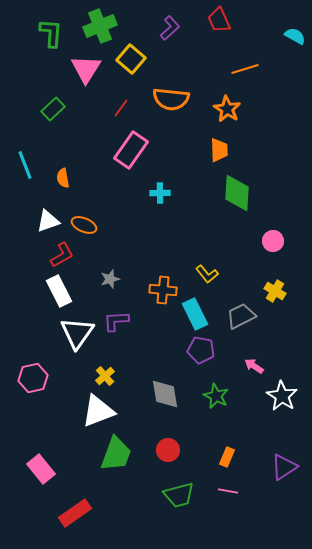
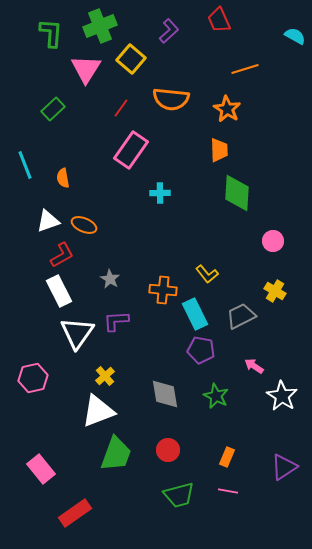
purple L-shape at (170, 28): moved 1 px left, 3 px down
gray star at (110, 279): rotated 24 degrees counterclockwise
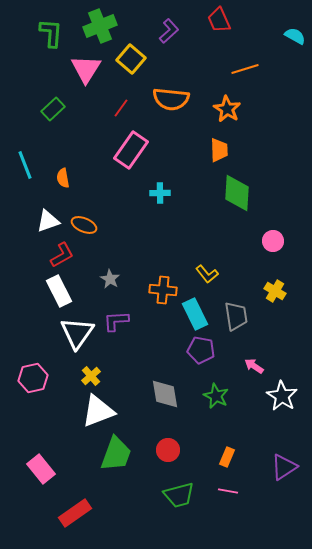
gray trapezoid at (241, 316): moved 5 px left; rotated 108 degrees clockwise
yellow cross at (105, 376): moved 14 px left
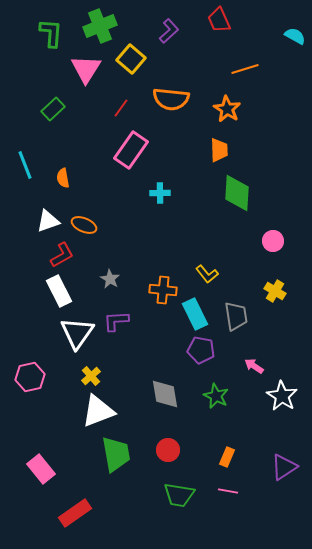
pink hexagon at (33, 378): moved 3 px left, 1 px up
green trapezoid at (116, 454): rotated 30 degrees counterclockwise
green trapezoid at (179, 495): rotated 24 degrees clockwise
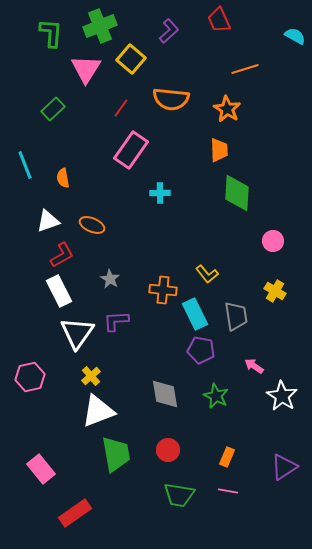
orange ellipse at (84, 225): moved 8 px right
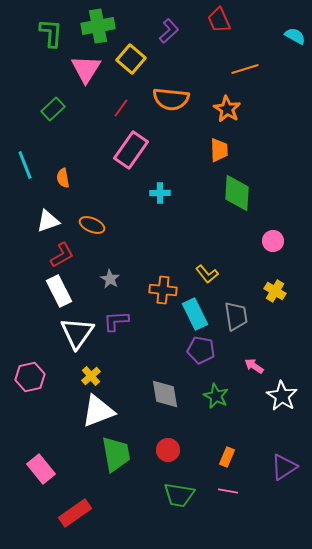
green cross at (100, 26): moved 2 px left; rotated 12 degrees clockwise
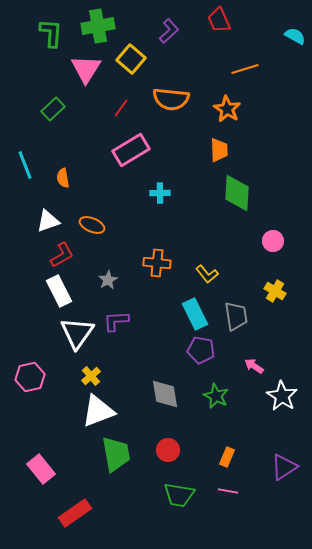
pink rectangle at (131, 150): rotated 24 degrees clockwise
gray star at (110, 279): moved 2 px left, 1 px down; rotated 12 degrees clockwise
orange cross at (163, 290): moved 6 px left, 27 px up
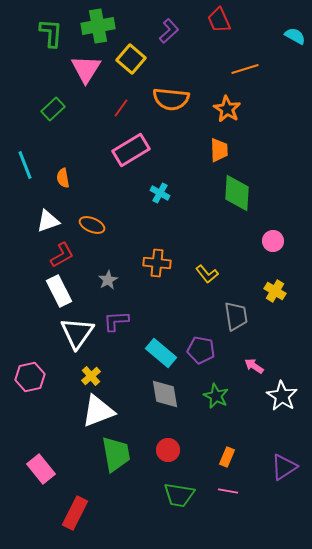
cyan cross at (160, 193): rotated 30 degrees clockwise
cyan rectangle at (195, 314): moved 34 px left, 39 px down; rotated 24 degrees counterclockwise
red rectangle at (75, 513): rotated 28 degrees counterclockwise
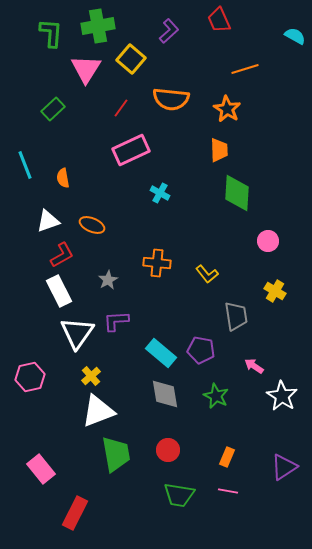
pink rectangle at (131, 150): rotated 6 degrees clockwise
pink circle at (273, 241): moved 5 px left
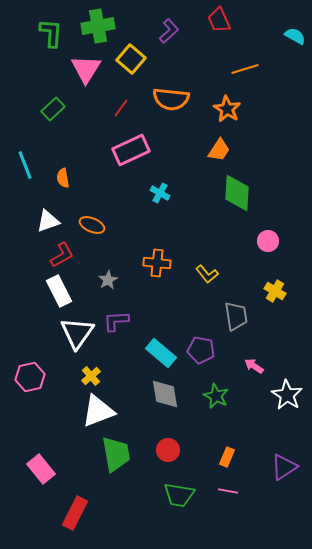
orange trapezoid at (219, 150): rotated 35 degrees clockwise
white star at (282, 396): moved 5 px right, 1 px up
